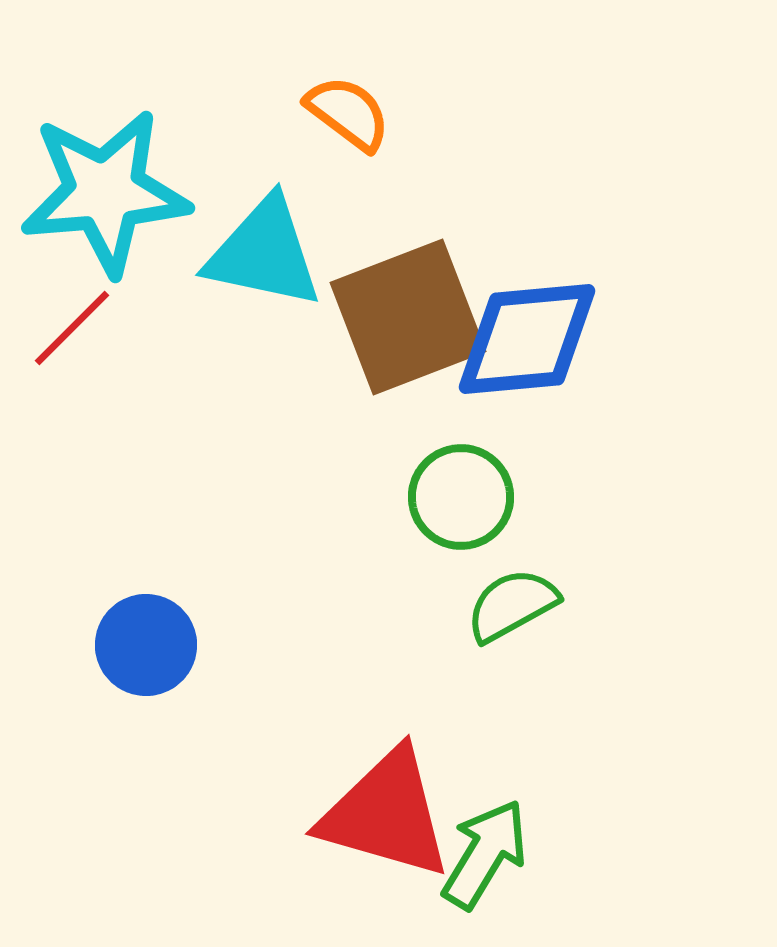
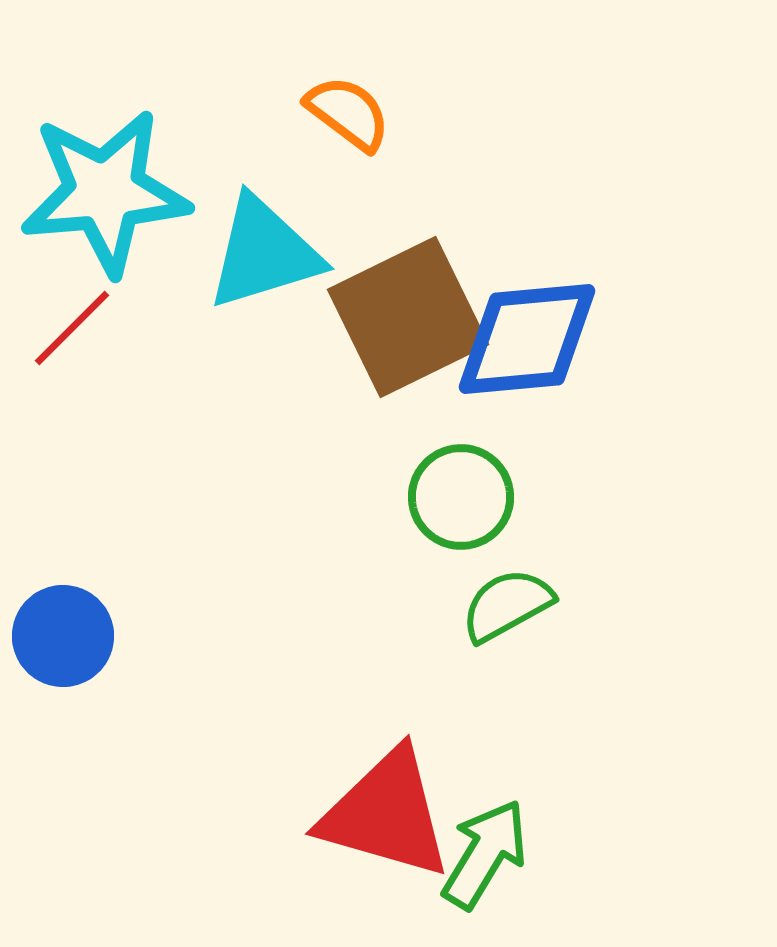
cyan triangle: rotated 29 degrees counterclockwise
brown square: rotated 5 degrees counterclockwise
green semicircle: moved 5 px left
blue circle: moved 83 px left, 9 px up
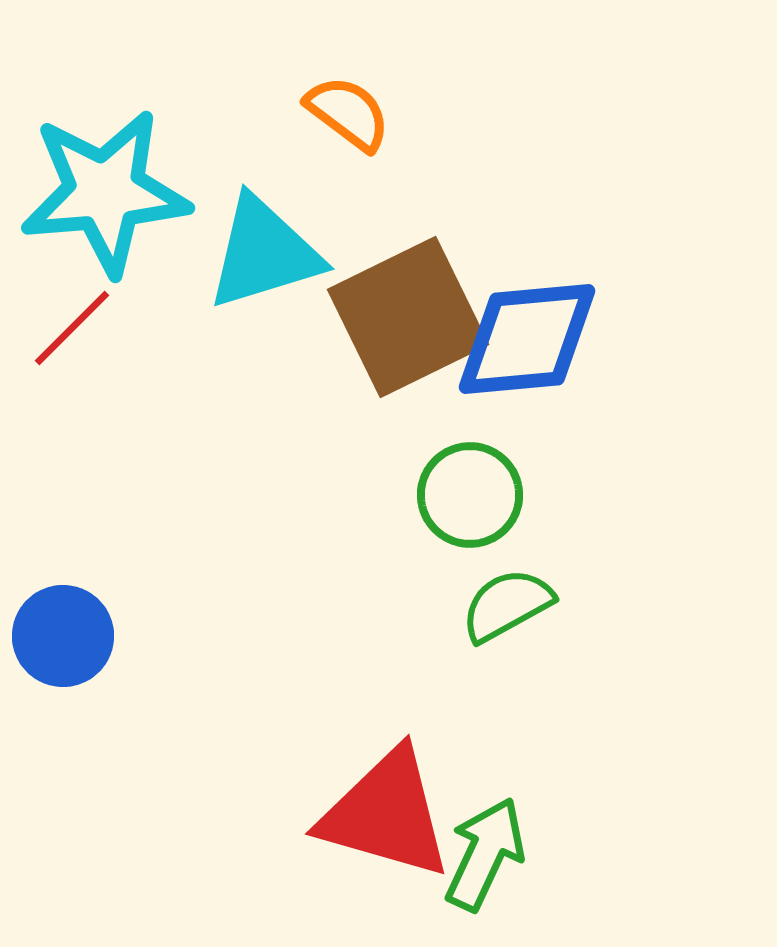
green circle: moved 9 px right, 2 px up
green arrow: rotated 6 degrees counterclockwise
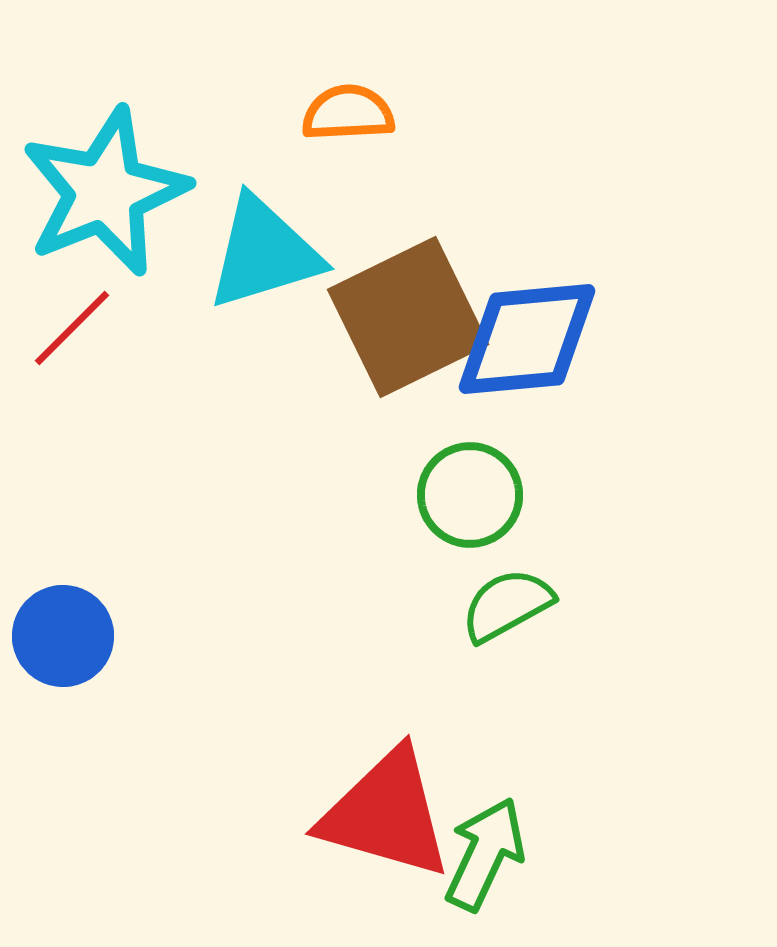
orange semicircle: rotated 40 degrees counterclockwise
cyan star: rotated 17 degrees counterclockwise
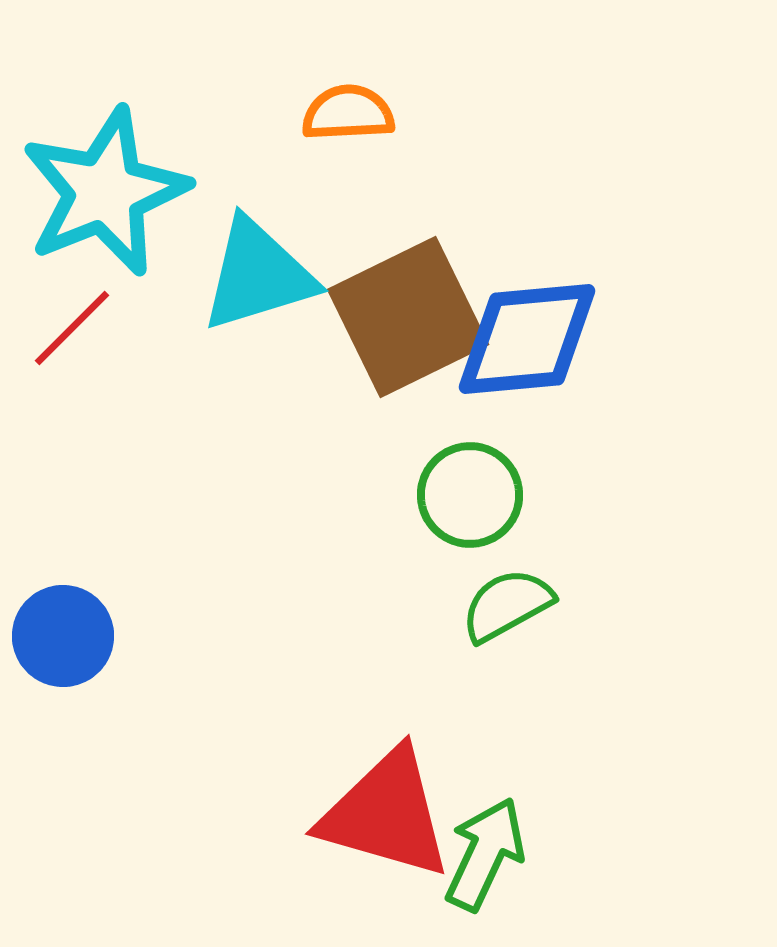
cyan triangle: moved 6 px left, 22 px down
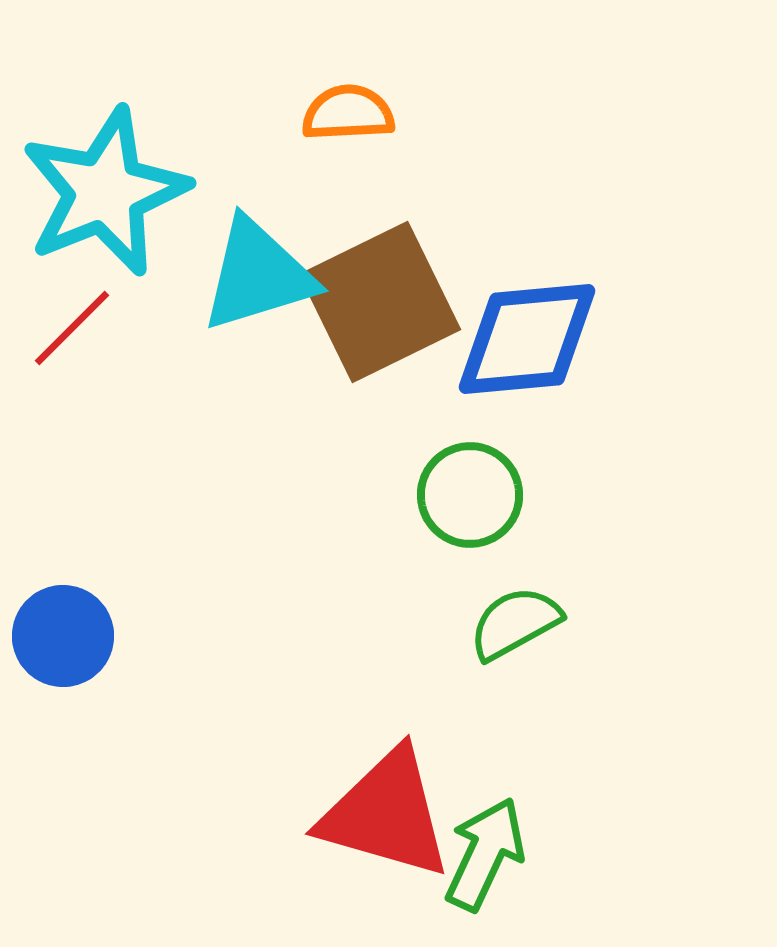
brown square: moved 28 px left, 15 px up
green semicircle: moved 8 px right, 18 px down
